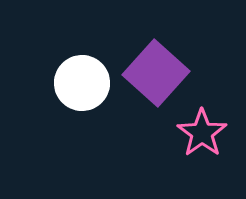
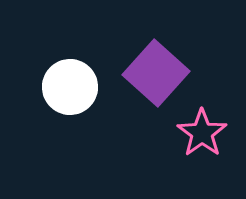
white circle: moved 12 px left, 4 px down
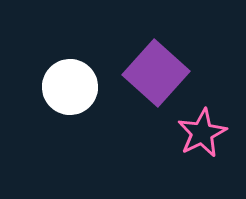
pink star: rotated 9 degrees clockwise
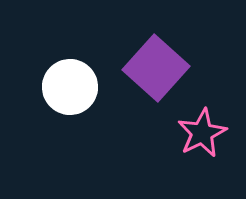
purple square: moved 5 px up
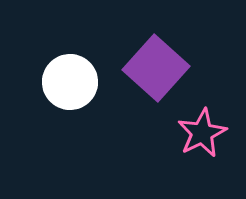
white circle: moved 5 px up
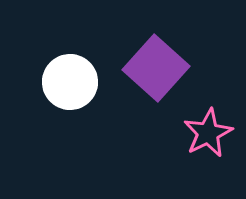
pink star: moved 6 px right
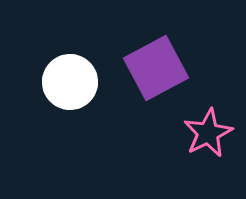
purple square: rotated 20 degrees clockwise
